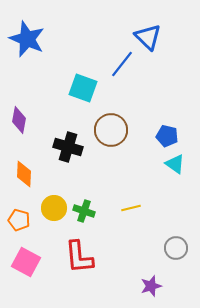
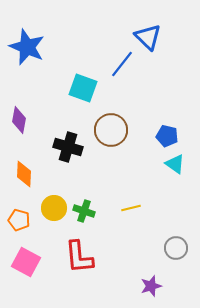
blue star: moved 8 px down
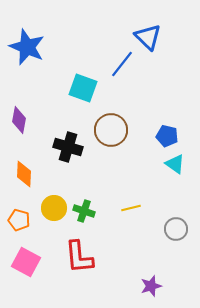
gray circle: moved 19 px up
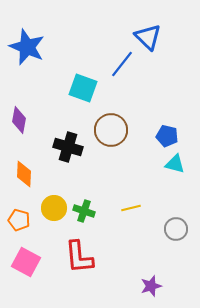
cyan triangle: rotated 20 degrees counterclockwise
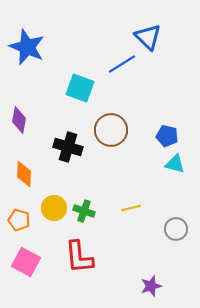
blue line: rotated 20 degrees clockwise
cyan square: moved 3 px left
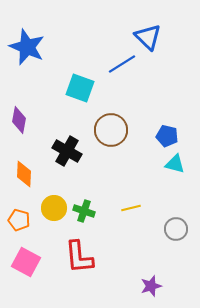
black cross: moved 1 px left, 4 px down; rotated 12 degrees clockwise
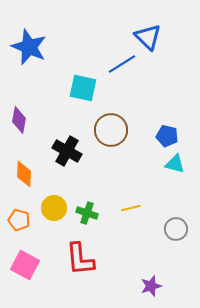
blue star: moved 2 px right
cyan square: moved 3 px right; rotated 8 degrees counterclockwise
green cross: moved 3 px right, 2 px down
red L-shape: moved 1 px right, 2 px down
pink square: moved 1 px left, 3 px down
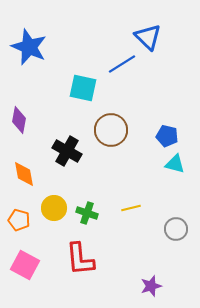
orange diamond: rotated 12 degrees counterclockwise
